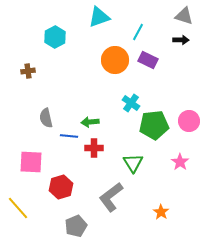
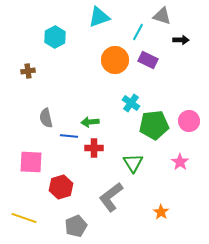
gray triangle: moved 22 px left
yellow line: moved 6 px right, 10 px down; rotated 30 degrees counterclockwise
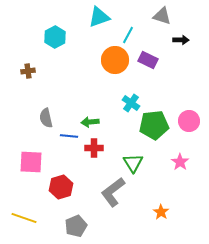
cyan line: moved 10 px left, 3 px down
gray L-shape: moved 2 px right, 5 px up
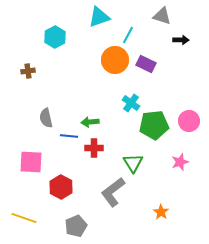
purple rectangle: moved 2 px left, 4 px down
pink star: rotated 18 degrees clockwise
red hexagon: rotated 15 degrees counterclockwise
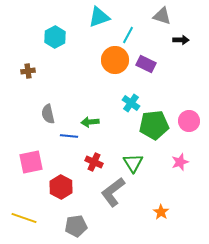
gray semicircle: moved 2 px right, 4 px up
red cross: moved 14 px down; rotated 24 degrees clockwise
pink square: rotated 15 degrees counterclockwise
gray pentagon: rotated 15 degrees clockwise
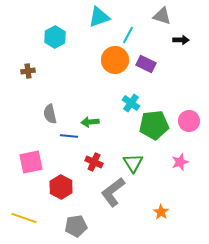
gray semicircle: moved 2 px right
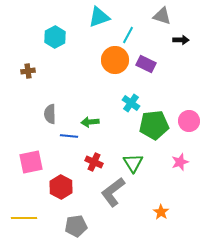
gray semicircle: rotated 12 degrees clockwise
yellow line: rotated 20 degrees counterclockwise
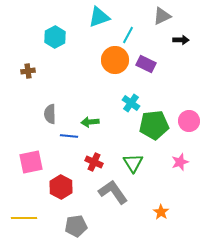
gray triangle: rotated 42 degrees counterclockwise
gray L-shape: rotated 92 degrees clockwise
